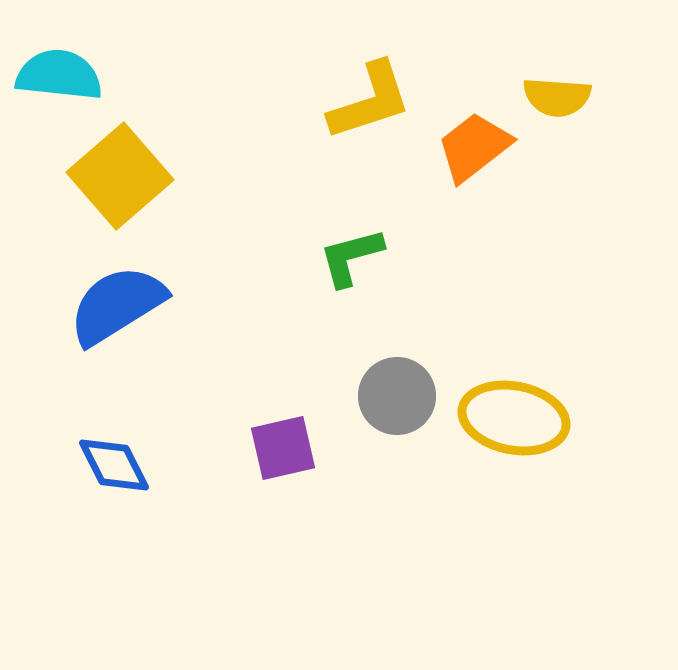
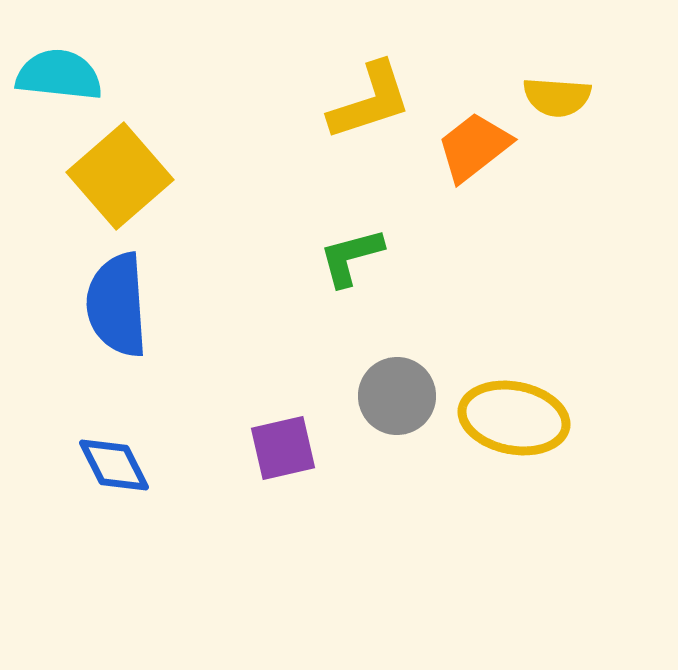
blue semicircle: rotated 62 degrees counterclockwise
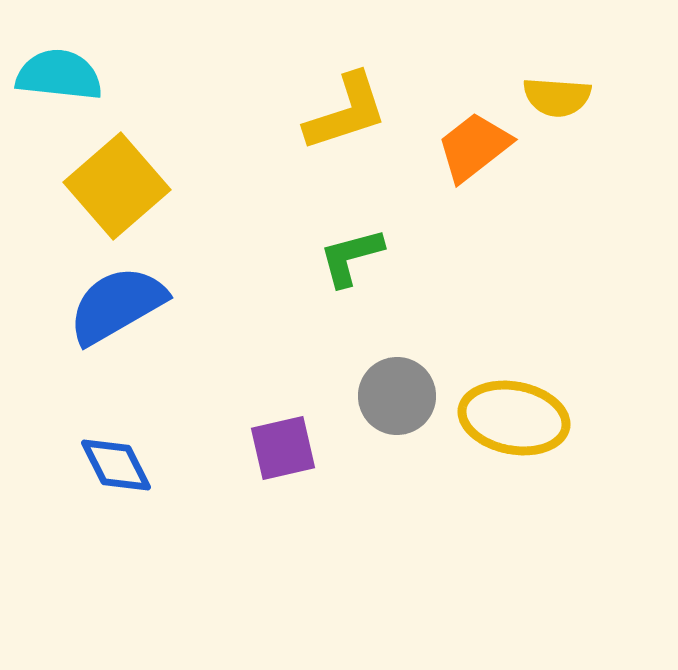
yellow L-shape: moved 24 px left, 11 px down
yellow square: moved 3 px left, 10 px down
blue semicircle: rotated 64 degrees clockwise
blue diamond: moved 2 px right
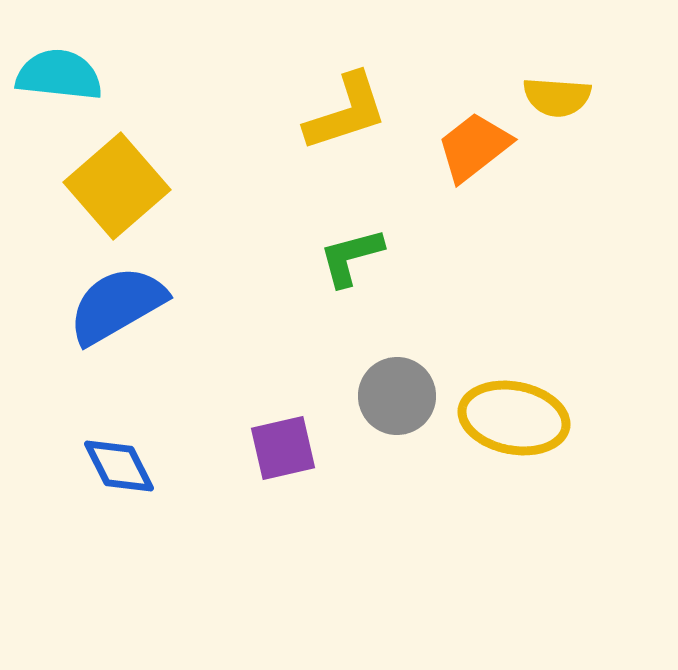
blue diamond: moved 3 px right, 1 px down
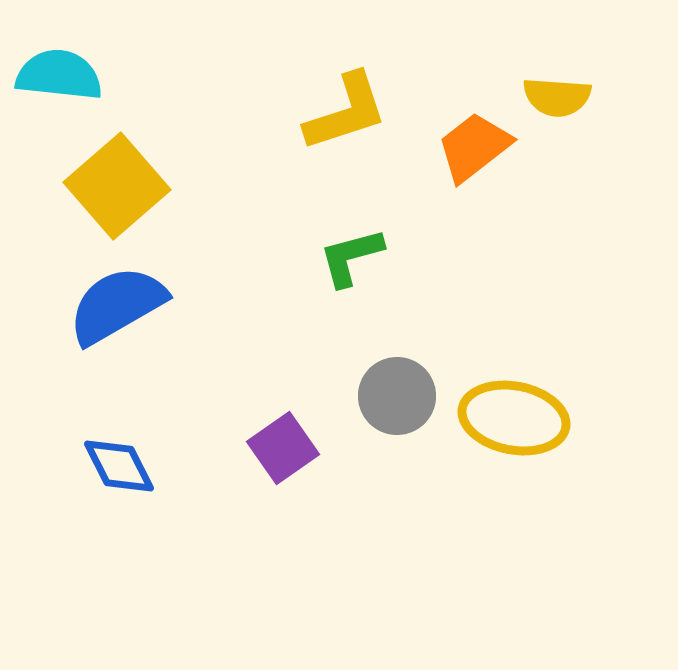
purple square: rotated 22 degrees counterclockwise
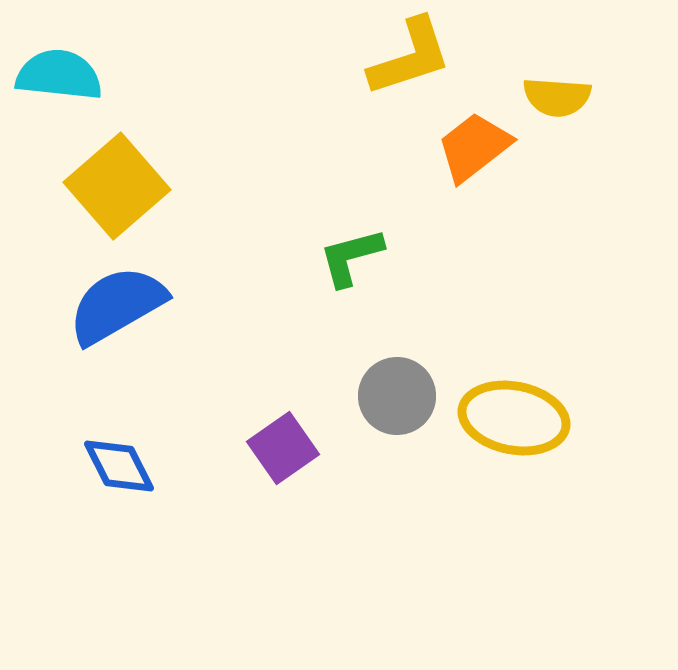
yellow L-shape: moved 64 px right, 55 px up
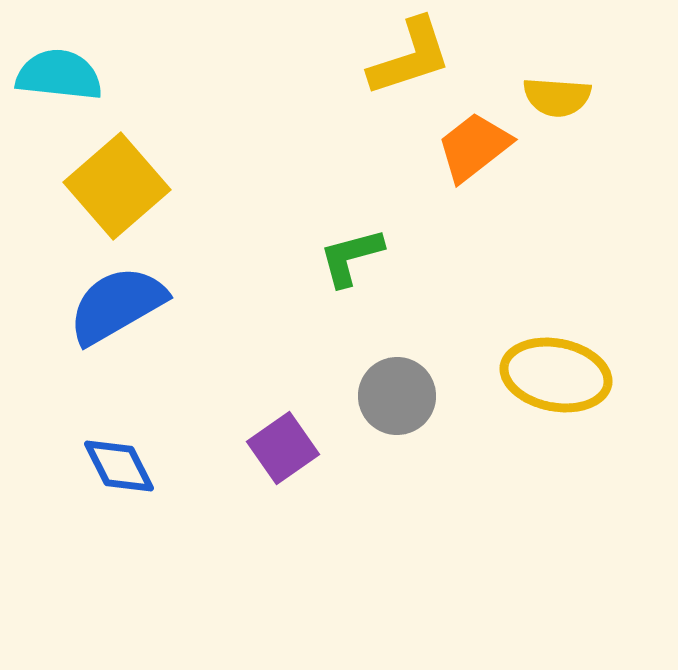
yellow ellipse: moved 42 px right, 43 px up
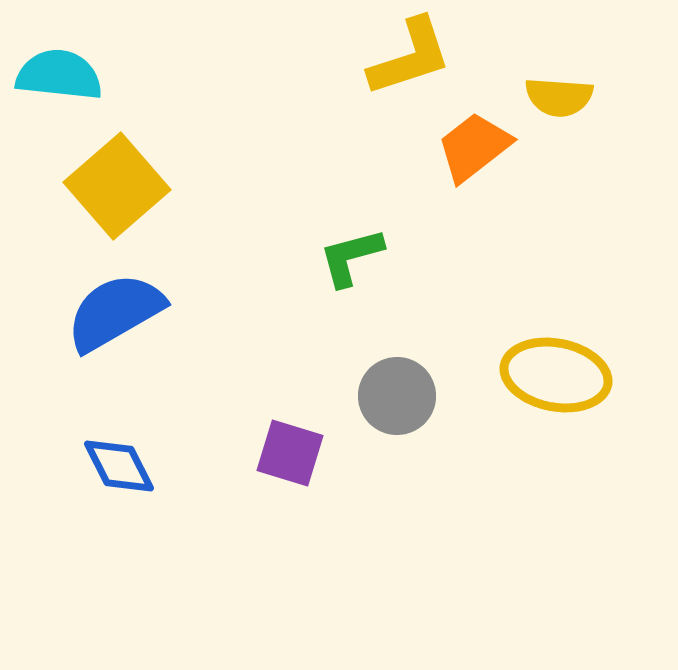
yellow semicircle: moved 2 px right
blue semicircle: moved 2 px left, 7 px down
purple square: moved 7 px right, 5 px down; rotated 38 degrees counterclockwise
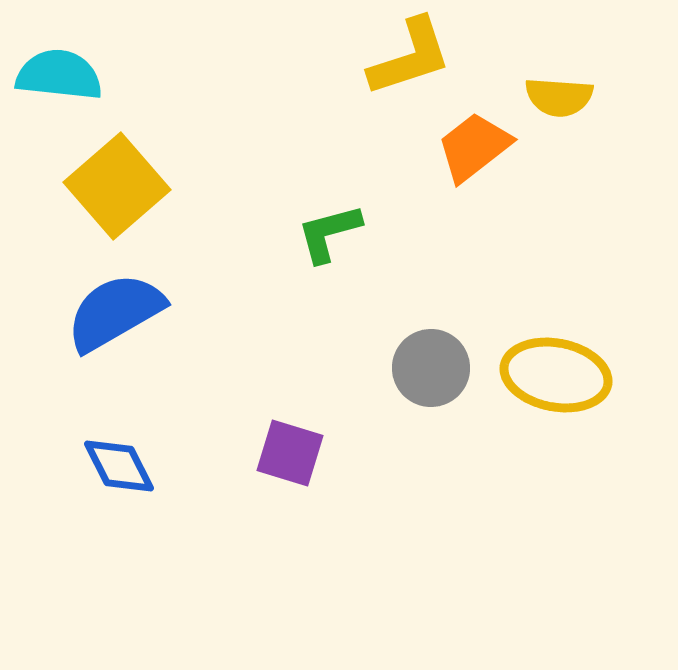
green L-shape: moved 22 px left, 24 px up
gray circle: moved 34 px right, 28 px up
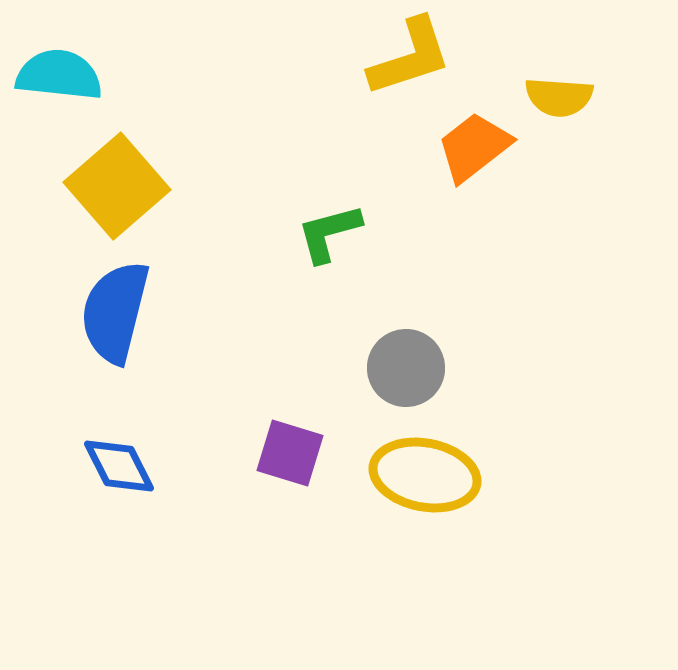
blue semicircle: rotated 46 degrees counterclockwise
gray circle: moved 25 px left
yellow ellipse: moved 131 px left, 100 px down
